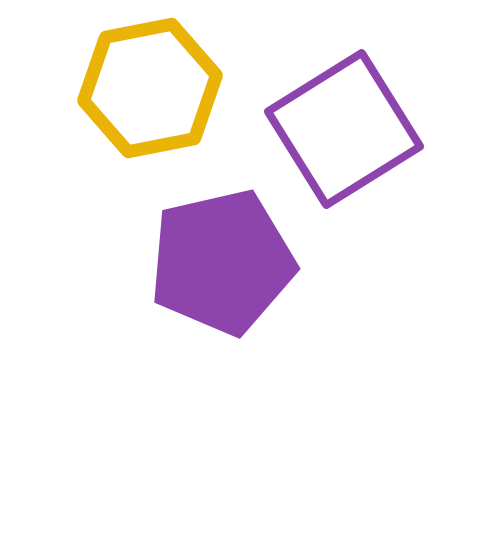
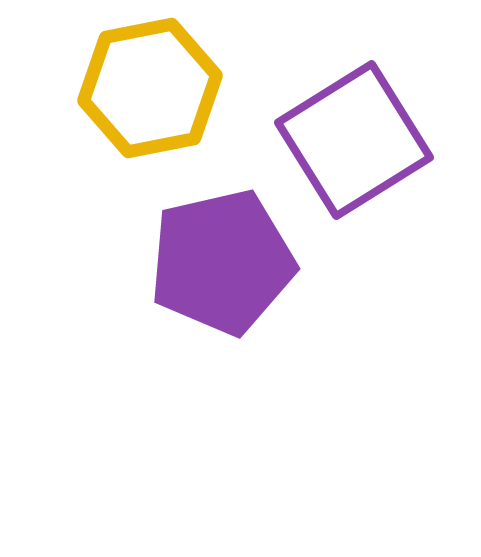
purple square: moved 10 px right, 11 px down
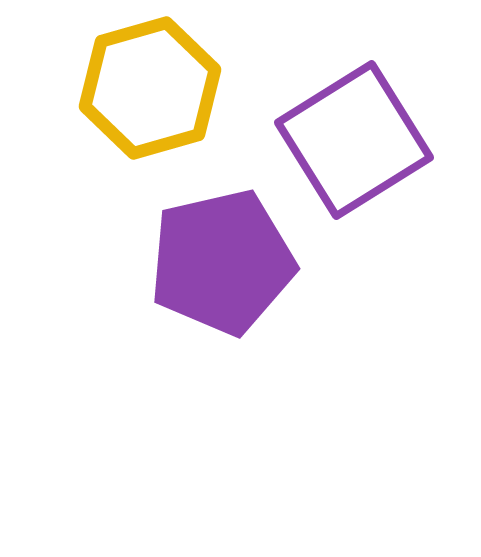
yellow hexagon: rotated 5 degrees counterclockwise
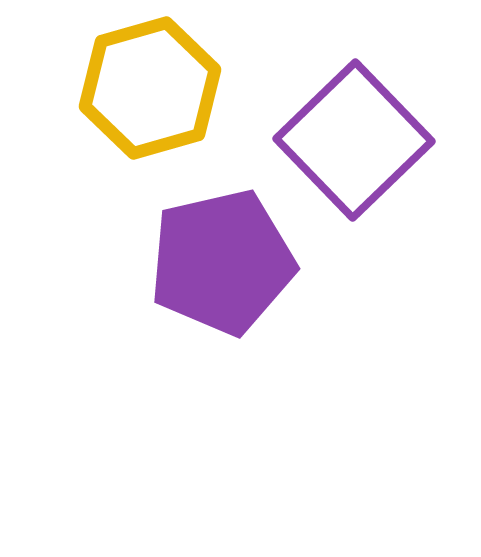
purple square: rotated 12 degrees counterclockwise
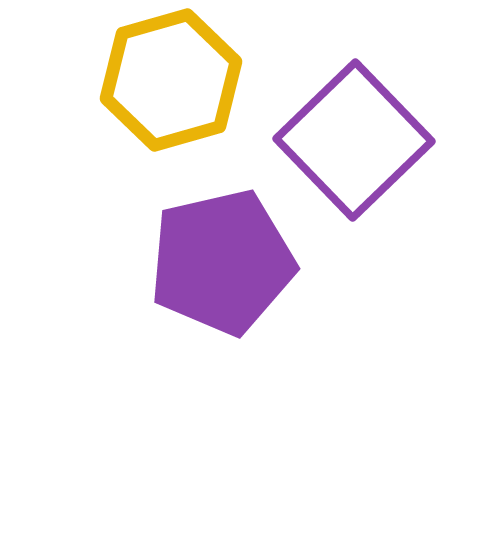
yellow hexagon: moved 21 px right, 8 px up
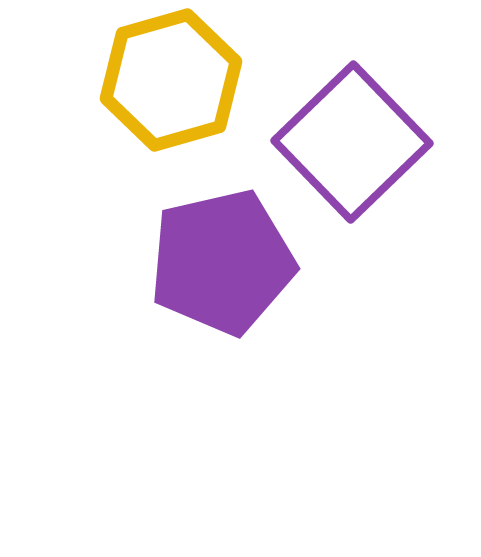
purple square: moved 2 px left, 2 px down
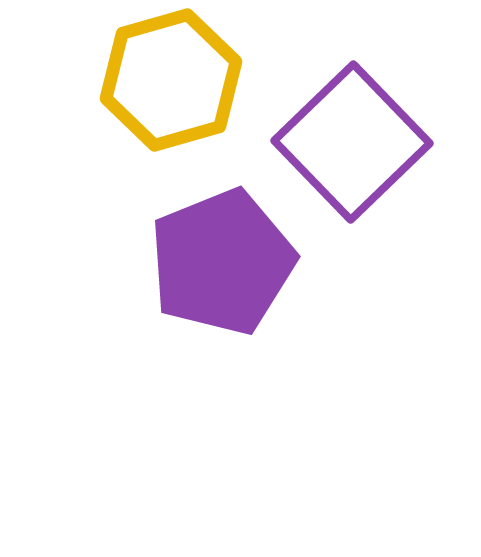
purple pentagon: rotated 9 degrees counterclockwise
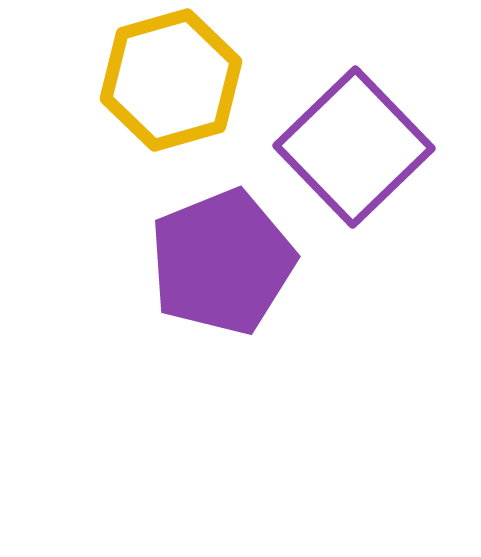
purple square: moved 2 px right, 5 px down
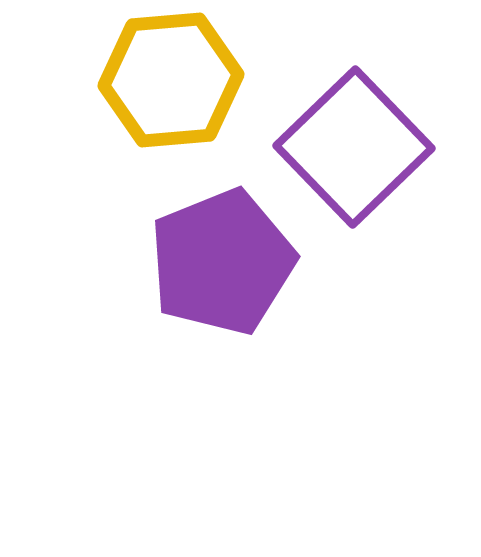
yellow hexagon: rotated 11 degrees clockwise
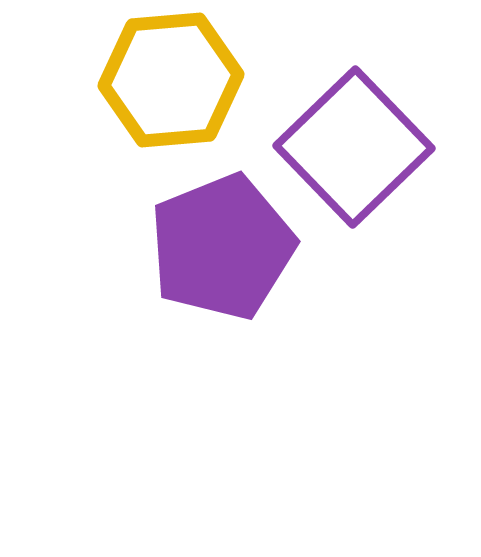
purple pentagon: moved 15 px up
